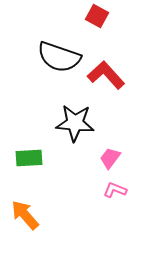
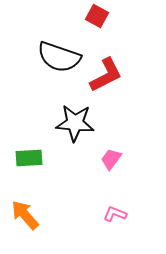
red L-shape: rotated 105 degrees clockwise
pink trapezoid: moved 1 px right, 1 px down
pink L-shape: moved 24 px down
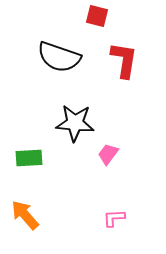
red square: rotated 15 degrees counterclockwise
red L-shape: moved 18 px right, 15 px up; rotated 54 degrees counterclockwise
pink trapezoid: moved 3 px left, 5 px up
pink L-shape: moved 1 px left, 4 px down; rotated 25 degrees counterclockwise
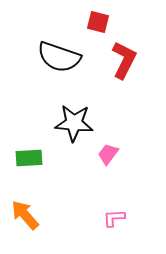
red square: moved 1 px right, 6 px down
red L-shape: rotated 18 degrees clockwise
black star: moved 1 px left
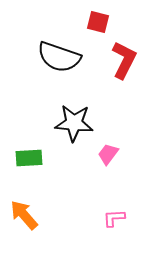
orange arrow: moved 1 px left
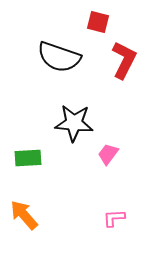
green rectangle: moved 1 px left
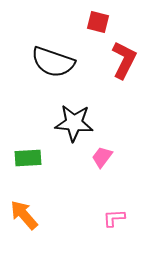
black semicircle: moved 6 px left, 5 px down
pink trapezoid: moved 6 px left, 3 px down
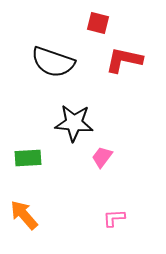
red square: moved 1 px down
red L-shape: rotated 105 degrees counterclockwise
